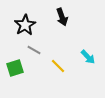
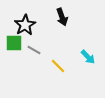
green square: moved 1 px left, 25 px up; rotated 18 degrees clockwise
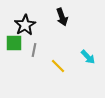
gray line: rotated 72 degrees clockwise
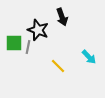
black star: moved 13 px right, 5 px down; rotated 20 degrees counterclockwise
gray line: moved 6 px left, 3 px up
cyan arrow: moved 1 px right
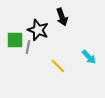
green square: moved 1 px right, 3 px up
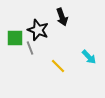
green square: moved 2 px up
gray line: moved 2 px right, 1 px down; rotated 32 degrees counterclockwise
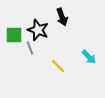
green square: moved 1 px left, 3 px up
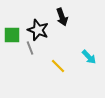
green square: moved 2 px left
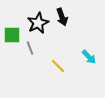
black star: moved 7 px up; rotated 25 degrees clockwise
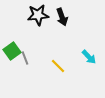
black star: moved 8 px up; rotated 20 degrees clockwise
green square: moved 16 px down; rotated 36 degrees counterclockwise
gray line: moved 5 px left, 10 px down
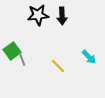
black arrow: moved 1 px up; rotated 18 degrees clockwise
gray line: moved 3 px left, 1 px down
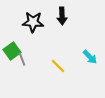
black star: moved 5 px left, 7 px down; rotated 10 degrees clockwise
cyan arrow: moved 1 px right
